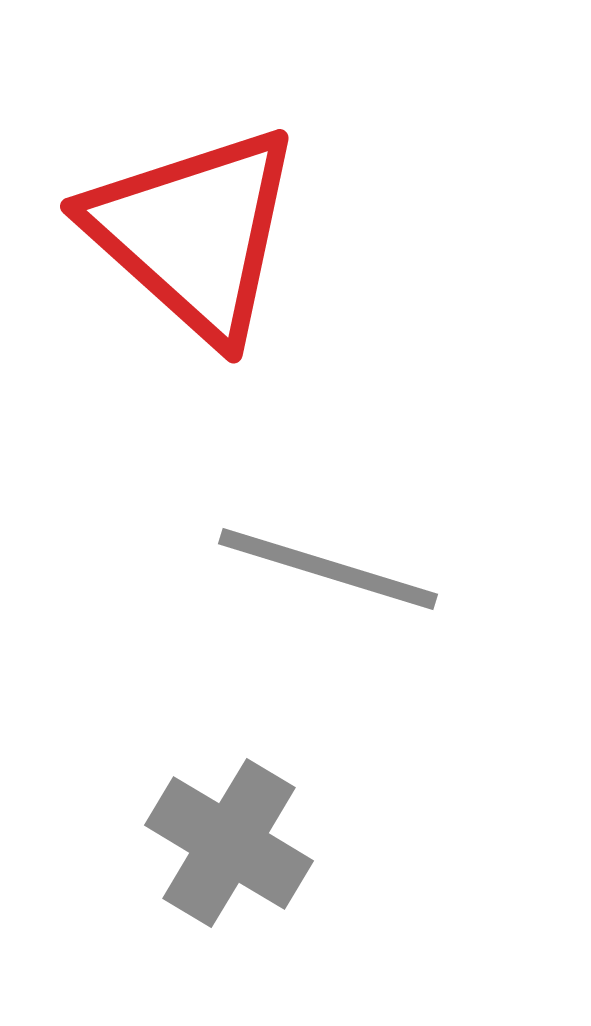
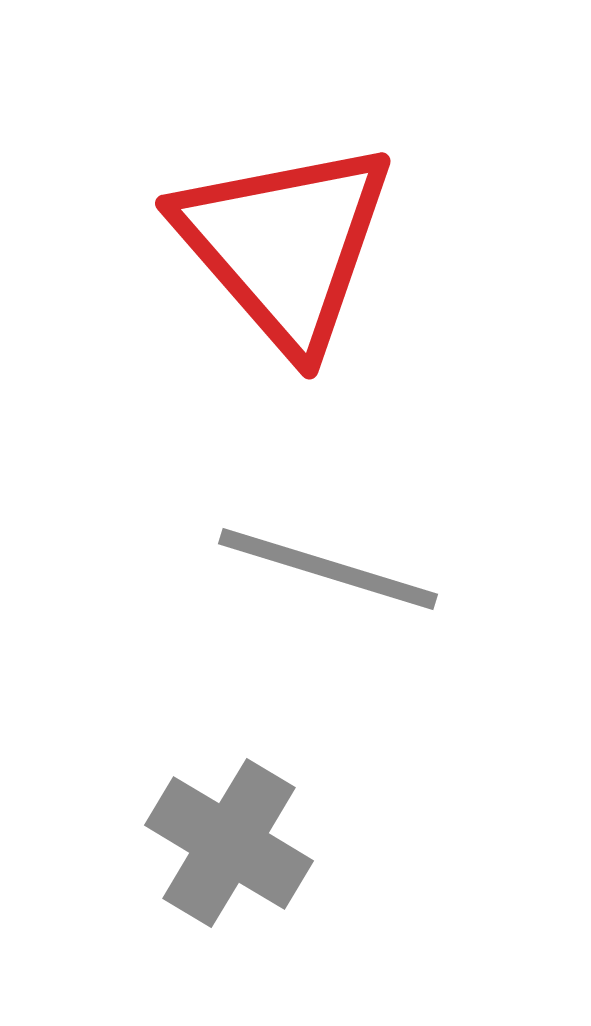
red triangle: moved 91 px right, 12 px down; rotated 7 degrees clockwise
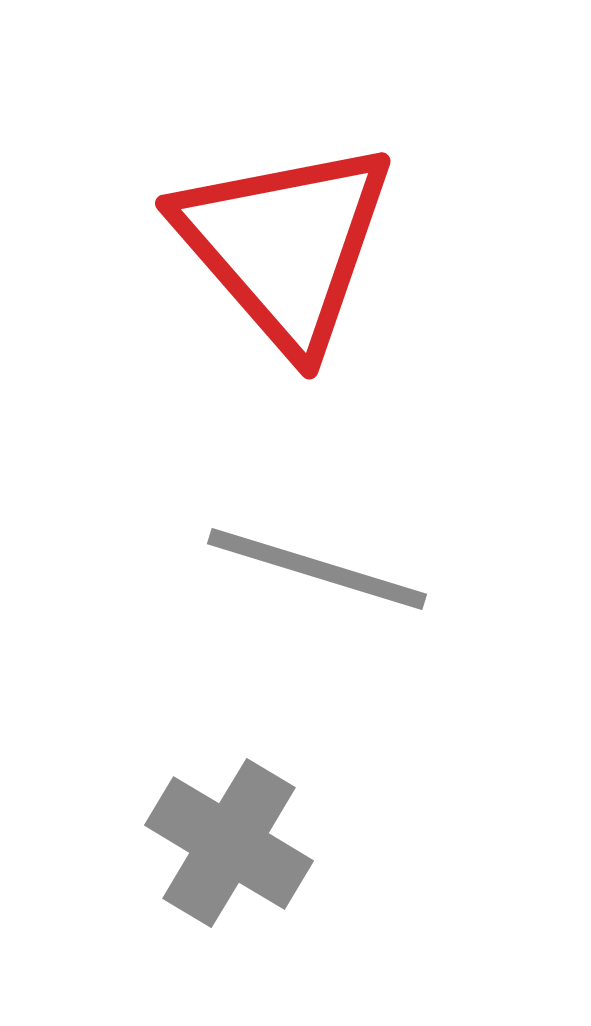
gray line: moved 11 px left
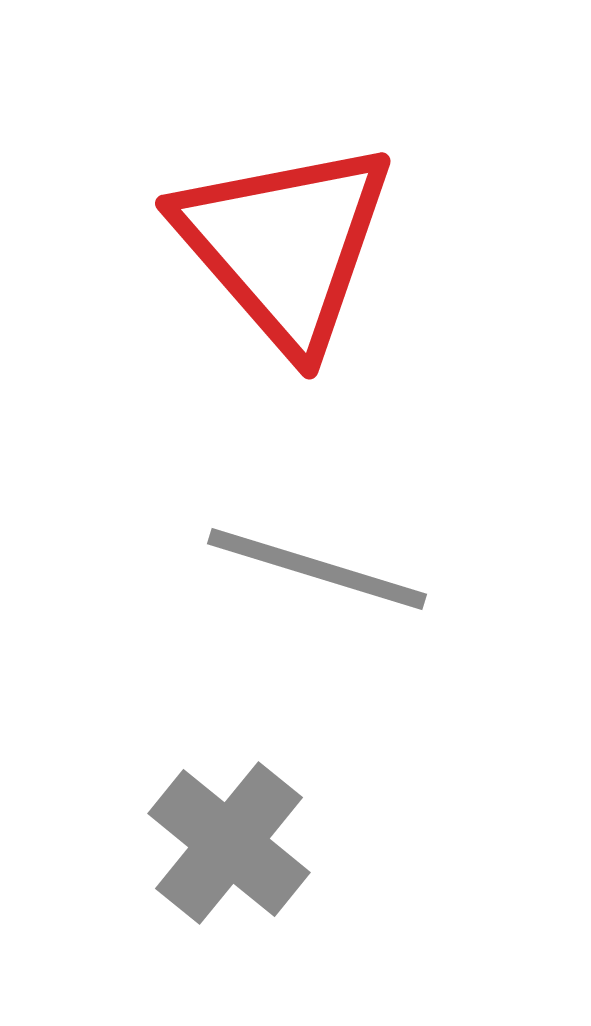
gray cross: rotated 8 degrees clockwise
